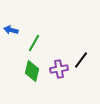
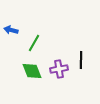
black line: rotated 36 degrees counterclockwise
green diamond: rotated 35 degrees counterclockwise
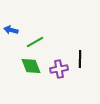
green line: moved 1 px right, 1 px up; rotated 30 degrees clockwise
black line: moved 1 px left, 1 px up
green diamond: moved 1 px left, 5 px up
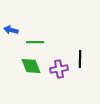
green line: rotated 30 degrees clockwise
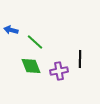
green line: rotated 42 degrees clockwise
purple cross: moved 2 px down
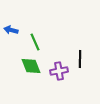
green line: rotated 24 degrees clockwise
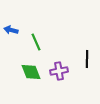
green line: moved 1 px right
black line: moved 7 px right
green diamond: moved 6 px down
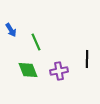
blue arrow: rotated 136 degrees counterclockwise
green diamond: moved 3 px left, 2 px up
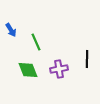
purple cross: moved 2 px up
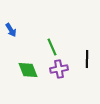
green line: moved 16 px right, 5 px down
